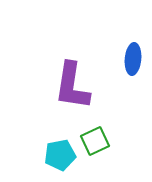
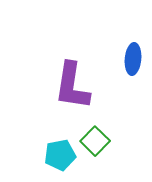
green square: rotated 20 degrees counterclockwise
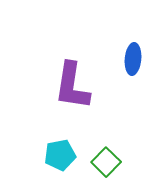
green square: moved 11 px right, 21 px down
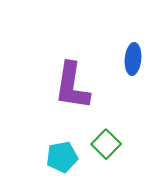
cyan pentagon: moved 2 px right, 2 px down
green square: moved 18 px up
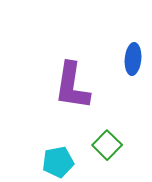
green square: moved 1 px right, 1 px down
cyan pentagon: moved 4 px left, 5 px down
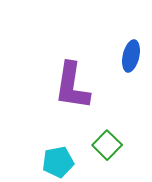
blue ellipse: moved 2 px left, 3 px up; rotated 8 degrees clockwise
